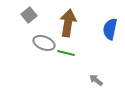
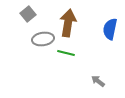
gray square: moved 1 px left, 1 px up
gray ellipse: moved 1 px left, 4 px up; rotated 30 degrees counterclockwise
gray arrow: moved 2 px right, 1 px down
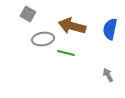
gray square: rotated 21 degrees counterclockwise
brown arrow: moved 4 px right, 3 px down; rotated 84 degrees counterclockwise
gray arrow: moved 10 px right, 6 px up; rotated 24 degrees clockwise
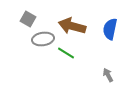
gray square: moved 5 px down
green line: rotated 18 degrees clockwise
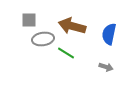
gray square: moved 1 px right, 1 px down; rotated 28 degrees counterclockwise
blue semicircle: moved 1 px left, 5 px down
gray arrow: moved 2 px left, 8 px up; rotated 136 degrees clockwise
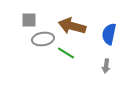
gray arrow: moved 1 px up; rotated 80 degrees clockwise
